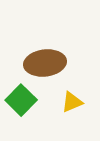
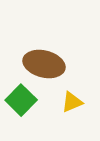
brown ellipse: moved 1 px left, 1 px down; rotated 21 degrees clockwise
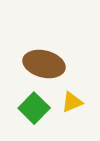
green square: moved 13 px right, 8 px down
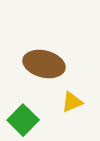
green square: moved 11 px left, 12 px down
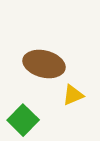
yellow triangle: moved 1 px right, 7 px up
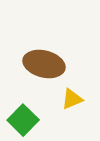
yellow triangle: moved 1 px left, 4 px down
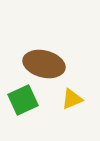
green square: moved 20 px up; rotated 20 degrees clockwise
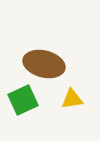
yellow triangle: rotated 15 degrees clockwise
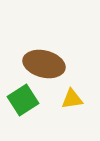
green square: rotated 8 degrees counterclockwise
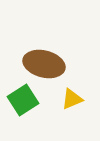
yellow triangle: rotated 15 degrees counterclockwise
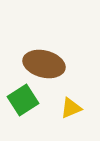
yellow triangle: moved 1 px left, 9 px down
